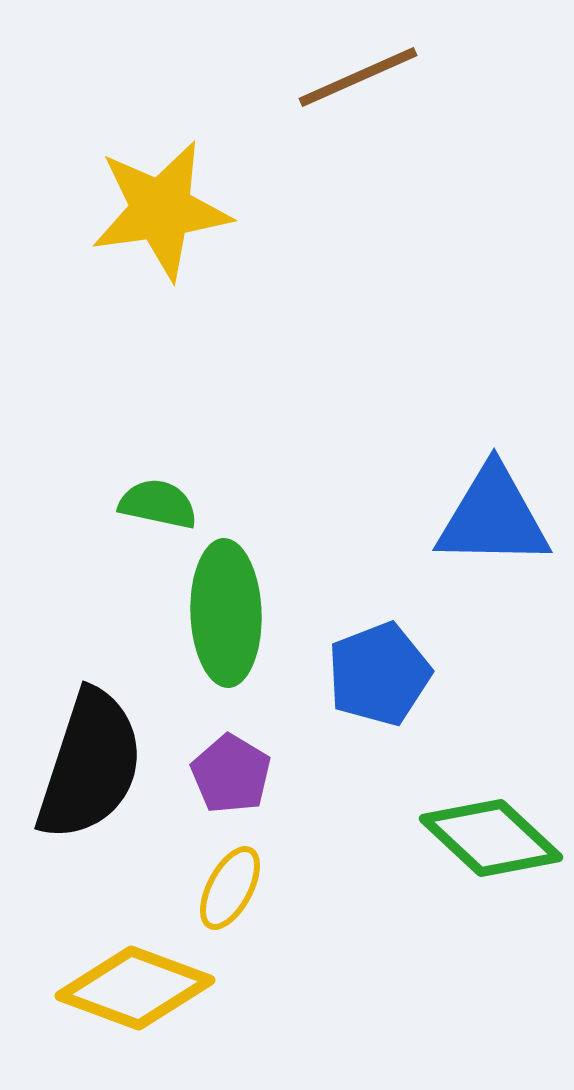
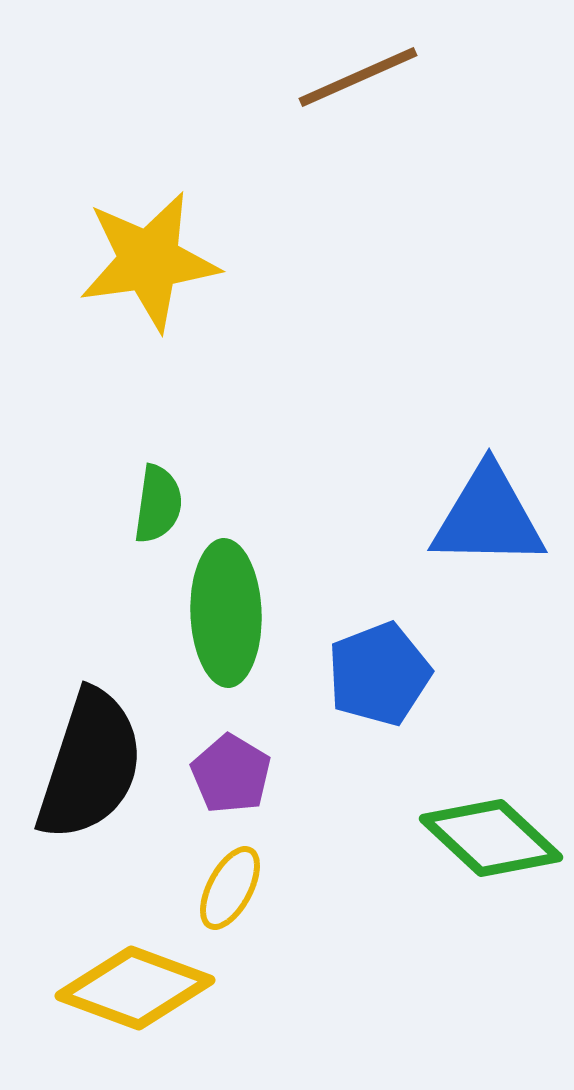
yellow star: moved 12 px left, 51 px down
green semicircle: rotated 86 degrees clockwise
blue triangle: moved 5 px left
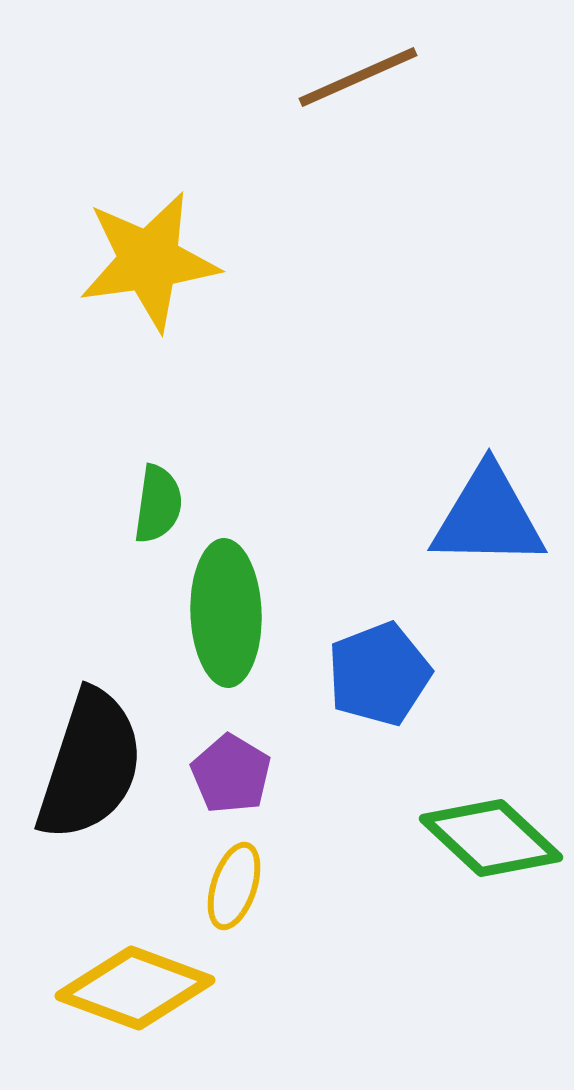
yellow ellipse: moved 4 px right, 2 px up; rotated 10 degrees counterclockwise
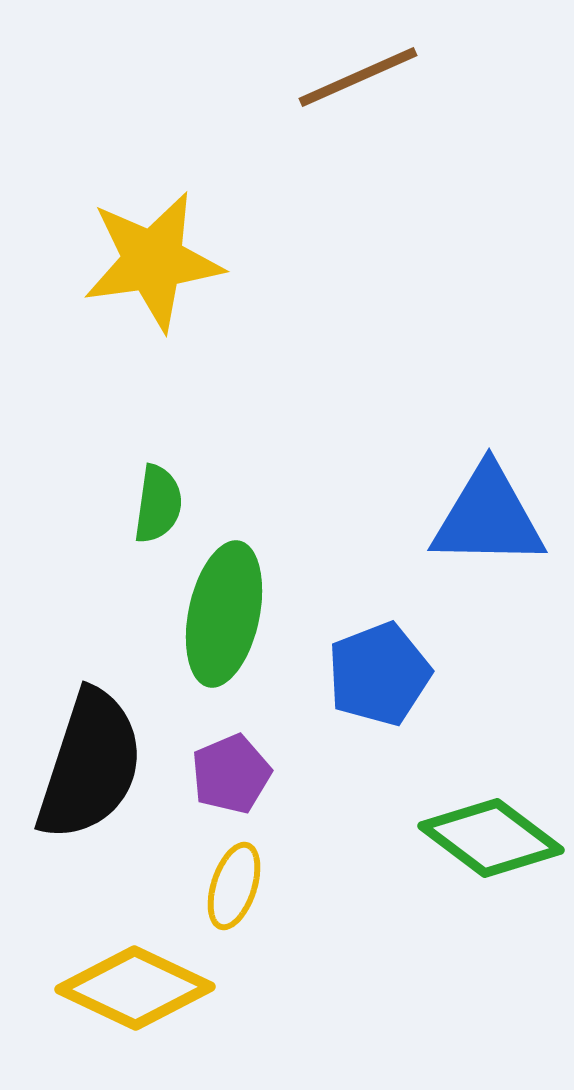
yellow star: moved 4 px right
green ellipse: moved 2 px left, 1 px down; rotated 14 degrees clockwise
purple pentagon: rotated 18 degrees clockwise
green diamond: rotated 6 degrees counterclockwise
yellow diamond: rotated 5 degrees clockwise
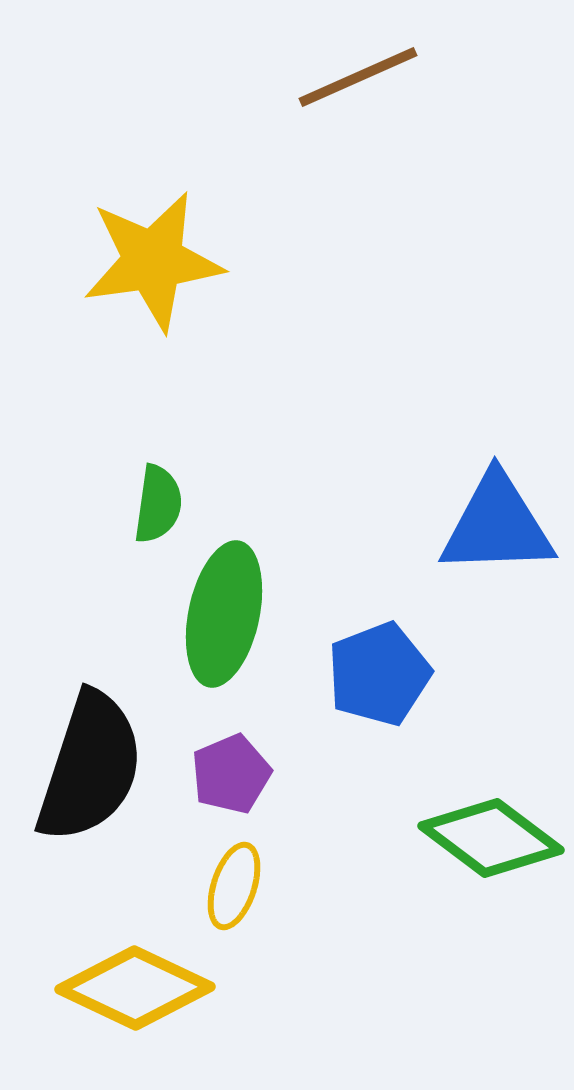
blue triangle: moved 9 px right, 8 px down; rotated 3 degrees counterclockwise
black semicircle: moved 2 px down
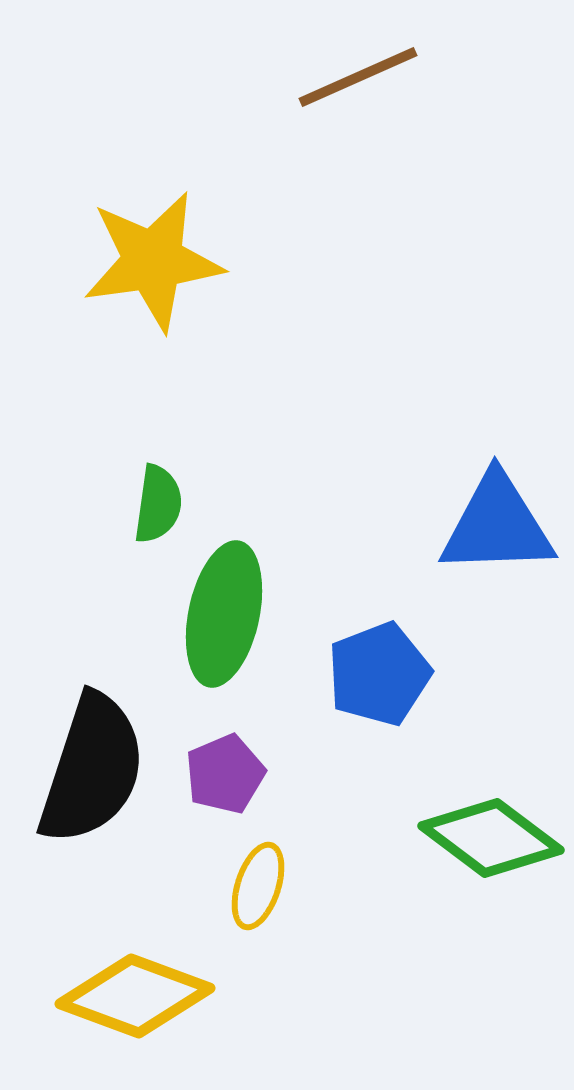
black semicircle: moved 2 px right, 2 px down
purple pentagon: moved 6 px left
yellow ellipse: moved 24 px right
yellow diamond: moved 8 px down; rotated 5 degrees counterclockwise
